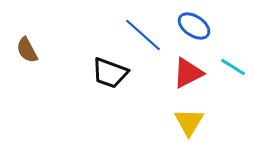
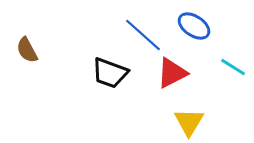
red triangle: moved 16 px left
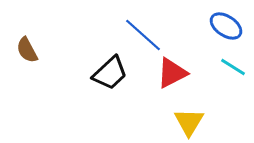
blue ellipse: moved 32 px right
black trapezoid: rotated 63 degrees counterclockwise
